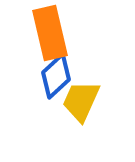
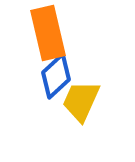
orange rectangle: moved 2 px left
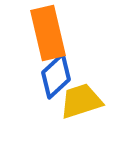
yellow trapezoid: rotated 48 degrees clockwise
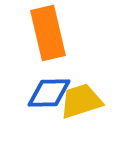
blue diamond: moved 7 px left, 17 px down; rotated 42 degrees clockwise
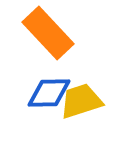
orange rectangle: rotated 30 degrees counterclockwise
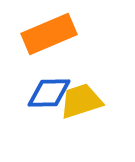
orange rectangle: moved 1 px right, 1 px down; rotated 70 degrees counterclockwise
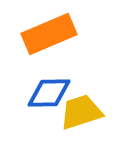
yellow trapezoid: moved 11 px down
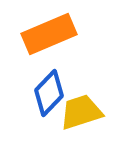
blue diamond: rotated 45 degrees counterclockwise
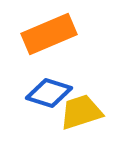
blue diamond: rotated 63 degrees clockwise
